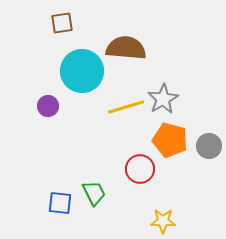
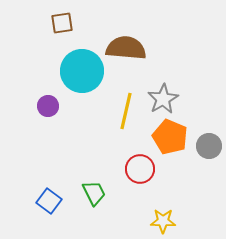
yellow line: moved 4 px down; rotated 60 degrees counterclockwise
orange pentagon: moved 3 px up; rotated 8 degrees clockwise
blue square: moved 11 px left, 2 px up; rotated 30 degrees clockwise
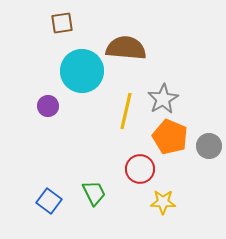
yellow star: moved 19 px up
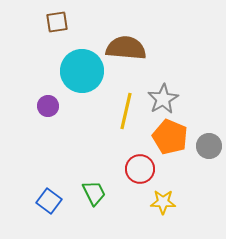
brown square: moved 5 px left, 1 px up
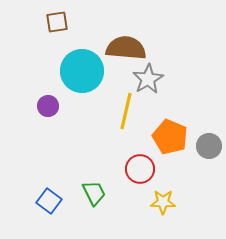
gray star: moved 15 px left, 20 px up
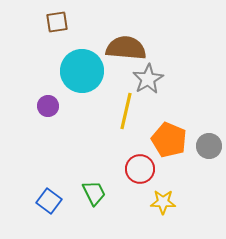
orange pentagon: moved 1 px left, 3 px down
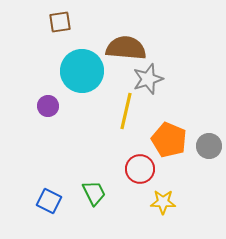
brown square: moved 3 px right
gray star: rotated 12 degrees clockwise
blue square: rotated 10 degrees counterclockwise
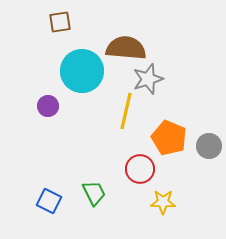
orange pentagon: moved 2 px up
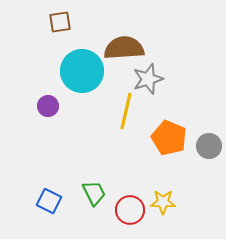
brown semicircle: moved 2 px left; rotated 9 degrees counterclockwise
red circle: moved 10 px left, 41 px down
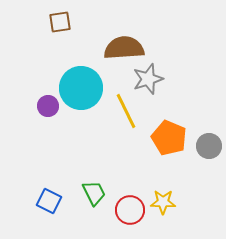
cyan circle: moved 1 px left, 17 px down
yellow line: rotated 39 degrees counterclockwise
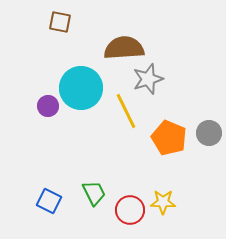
brown square: rotated 20 degrees clockwise
gray circle: moved 13 px up
